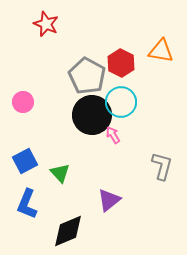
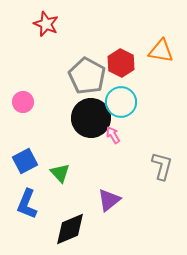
black circle: moved 1 px left, 3 px down
black diamond: moved 2 px right, 2 px up
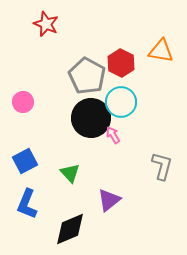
green triangle: moved 10 px right
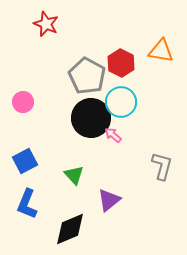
pink arrow: rotated 18 degrees counterclockwise
green triangle: moved 4 px right, 2 px down
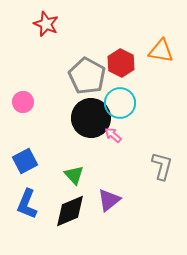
cyan circle: moved 1 px left, 1 px down
black diamond: moved 18 px up
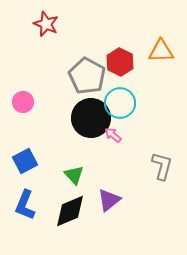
orange triangle: rotated 12 degrees counterclockwise
red hexagon: moved 1 px left, 1 px up
blue L-shape: moved 2 px left, 1 px down
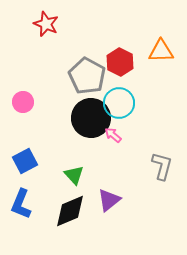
cyan circle: moved 1 px left
blue L-shape: moved 4 px left, 1 px up
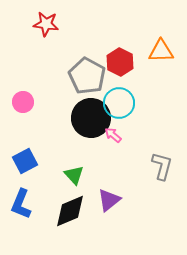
red star: rotated 15 degrees counterclockwise
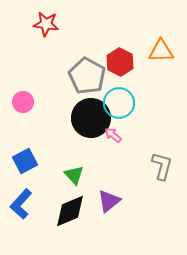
purple triangle: moved 1 px down
blue L-shape: rotated 20 degrees clockwise
